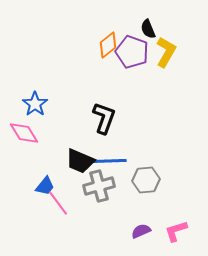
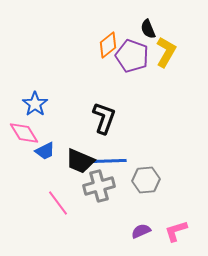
purple pentagon: moved 4 px down
blue trapezoid: moved 35 px up; rotated 25 degrees clockwise
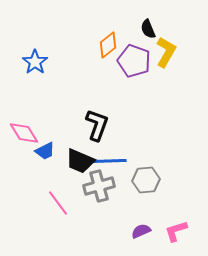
purple pentagon: moved 2 px right, 5 px down
blue star: moved 42 px up
black L-shape: moved 7 px left, 7 px down
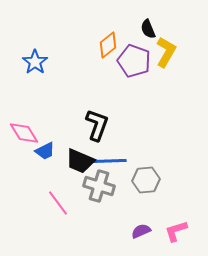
gray cross: rotated 32 degrees clockwise
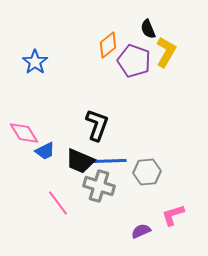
gray hexagon: moved 1 px right, 8 px up
pink L-shape: moved 3 px left, 16 px up
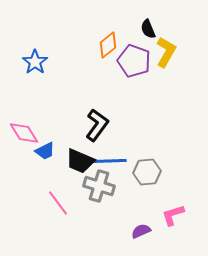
black L-shape: rotated 16 degrees clockwise
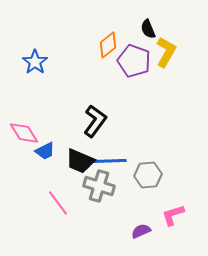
black L-shape: moved 2 px left, 4 px up
gray hexagon: moved 1 px right, 3 px down
